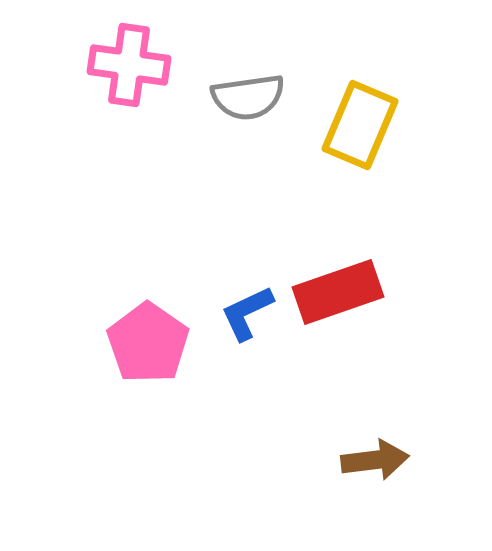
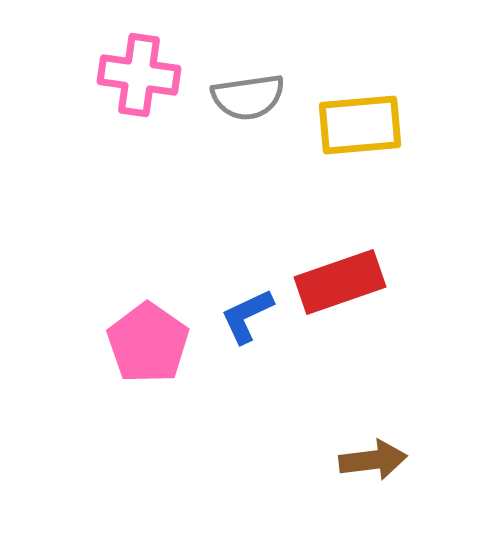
pink cross: moved 10 px right, 10 px down
yellow rectangle: rotated 62 degrees clockwise
red rectangle: moved 2 px right, 10 px up
blue L-shape: moved 3 px down
brown arrow: moved 2 px left
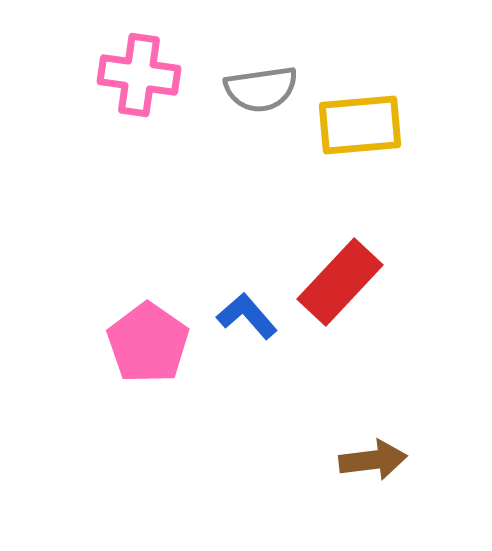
gray semicircle: moved 13 px right, 8 px up
red rectangle: rotated 28 degrees counterclockwise
blue L-shape: rotated 74 degrees clockwise
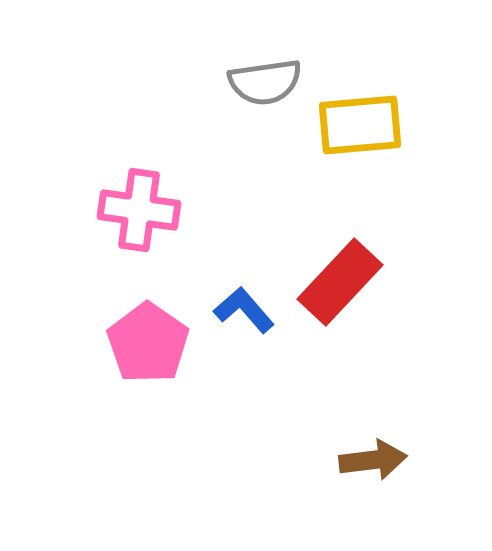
pink cross: moved 135 px down
gray semicircle: moved 4 px right, 7 px up
blue L-shape: moved 3 px left, 6 px up
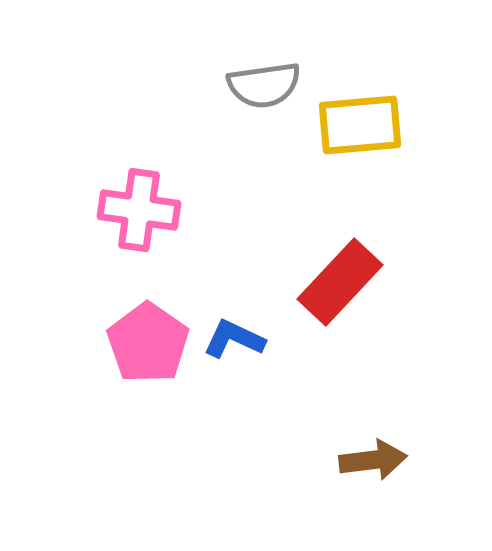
gray semicircle: moved 1 px left, 3 px down
blue L-shape: moved 10 px left, 29 px down; rotated 24 degrees counterclockwise
